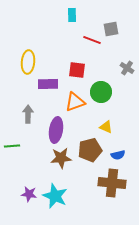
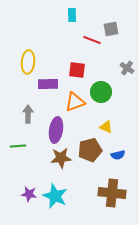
green line: moved 6 px right
brown cross: moved 10 px down
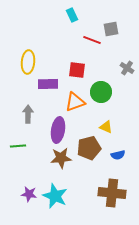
cyan rectangle: rotated 24 degrees counterclockwise
purple ellipse: moved 2 px right
brown pentagon: moved 1 px left, 2 px up
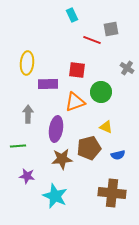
yellow ellipse: moved 1 px left, 1 px down
purple ellipse: moved 2 px left, 1 px up
brown star: moved 1 px right, 1 px down
purple star: moved 2 px left, 18 px up
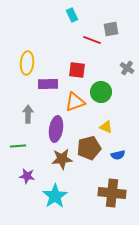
cyan star: rotated 15 degrees clockwise
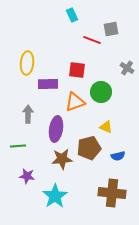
blue semicircle: moved 1 px down
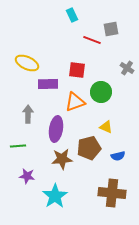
yellow ellipse: rotated 70 degrees counterclockwise
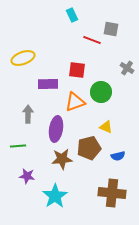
gray square: rotated 21 degrees clockwise
yellow ellipse: moved 4 px left, 5 px up; rotated 45 degrees counterclockwise
